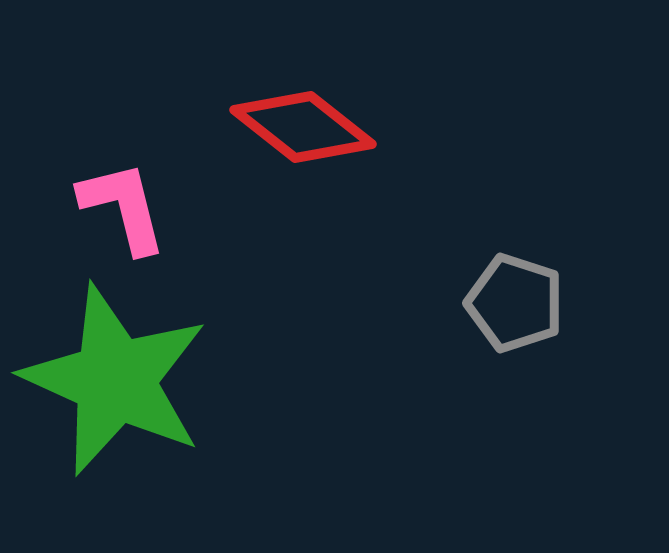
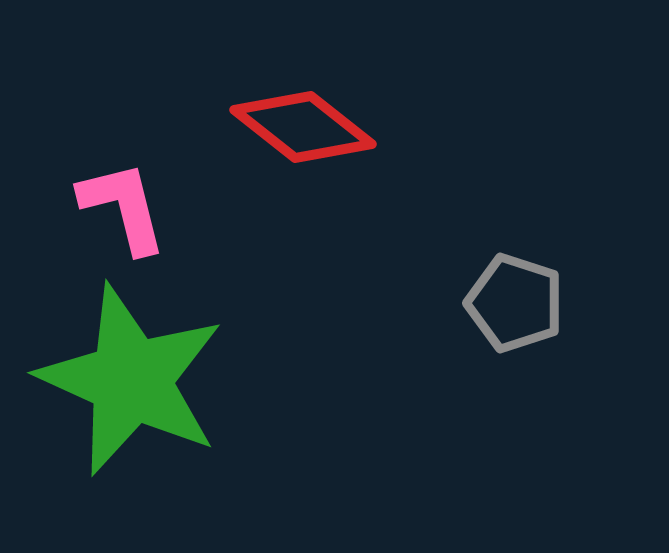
green star: moved 16 px right
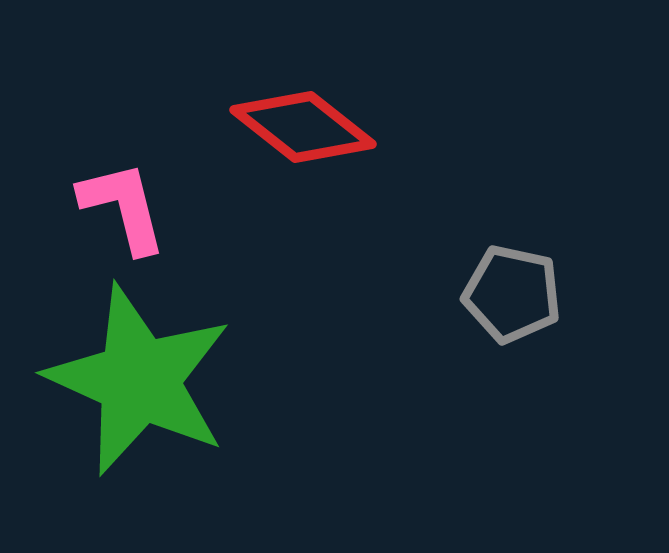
gray pentagon: moved 3 px left, 9 px up; rotated 6 degrees counterclockwise
green star: moved 8 px right
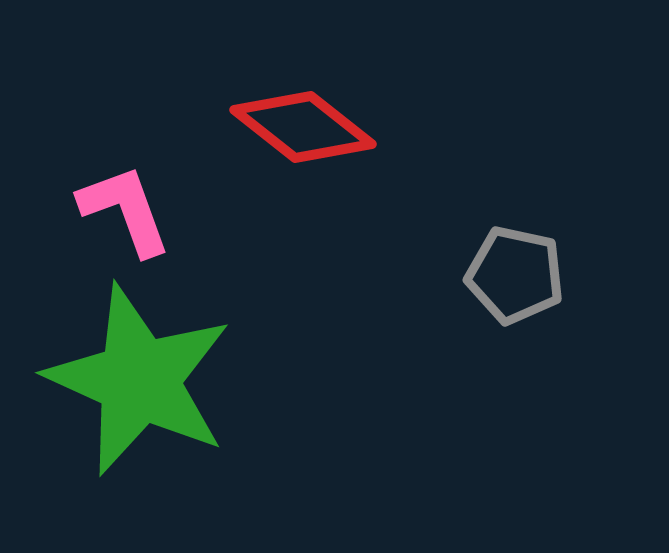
pink L-shape: moved 2 px right, 3 px down; rotated 6 degrees counterclockwise
gray pentagon: moved 3 px right, 19 px up
